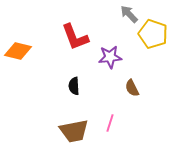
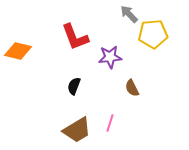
yellow pentagon: rotated 24 degrees counterclockwise
black semicircle: rotated 24 degrees clockwise
brown trapezoid: moved 3 px right, 1 px up; rotated 20 degrees counterclockwise
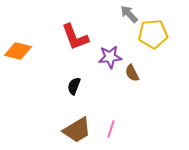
brown semicircle: moved 15 px up
pink line: moved 1 px right, 6 px down
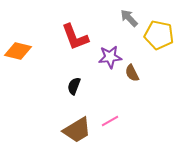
gray arrow: moved 4 px down
yellow pentagon: moved 6 px right, 1 px down; rotated 16 degrees clockwise
pink line: moved 1 px left, 8 px up; rotated 42 degrees clockwise
